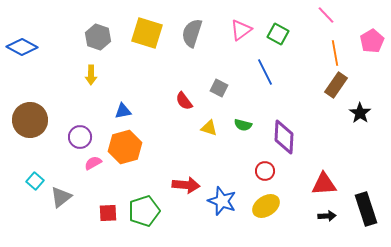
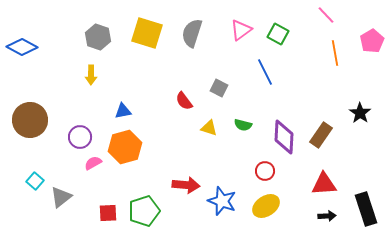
brown rectangle: moved 15 px left, 50 px down
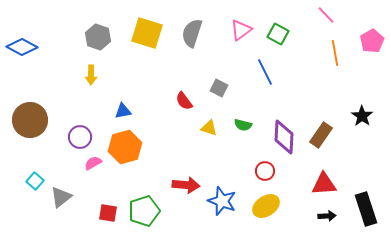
black star: moved 2 px right, 3 px down
red square: rotated 12 degrees clockwise
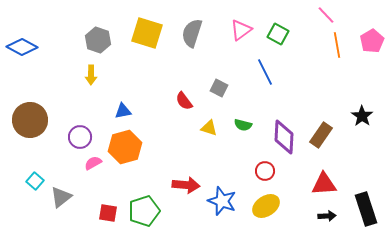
gray hexagon: moved 3 px down
orange line: moved 2 px right, 8 px up
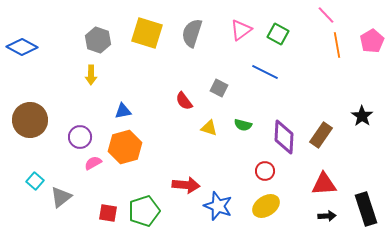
blue line: rotated 36 degrees counterclockwise
blue star: moved 4 px left, 5 px down
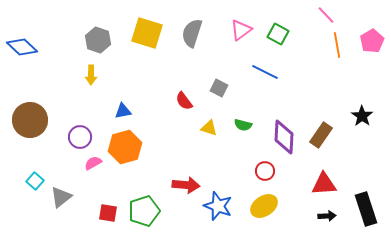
blue diamond: rotated 16 degrees clockwise
yellow ellipse: moved 2 px left
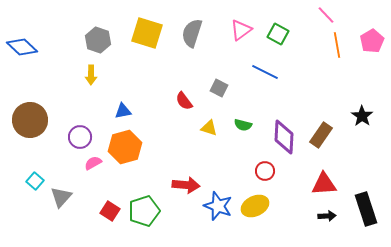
gray triangle: rotated 10 degrees counterclockwise
yellow ellipse: moved 9 px left; rotated 8 degrees clockwise
red square: moved 2 px right, 2 px up; rotated 24 degrees clockwise
